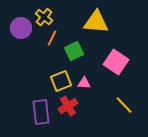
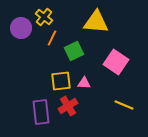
yellow square: rotated 15 degrees clockwise
yellow line: rotated 24 degrees counterclockwise
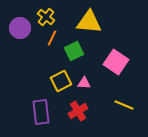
yellow cross: moved 2 px right
yellow triangle: moved 7 px left
purple circle: moved 1 px left
yellow square: rotated 20 degrees counterclockwise
red cross: moved 10 px right, 5 px down
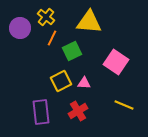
green square: moved 2 px left
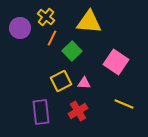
green square: rotated 18 degrees counterclockwise
yellow line: moved 1 px up
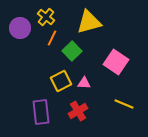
yellow triangle: rotated 20 degrees counterclockwise
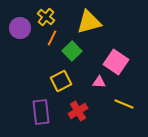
pink triangle: moved 15 px right, 1 px up
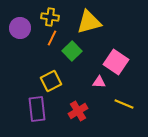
yellow cross: moved 4 px right; rotated 30 degrees counterclockwise
yellow square: moved 10 px left
purple rectangle: moved 4 px left, 3 px up
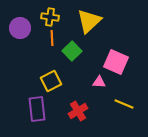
yellow triangle: moved 1 px up; rotated 28 degrees counterclockwise
orange line: rotated 28 degrees counterclockwise
pink square: rotated 10 degrees counterclockwise
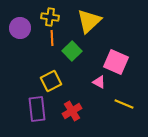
pink triangle: rotated 24 degrees clockwise
red cross: moved 6 px left
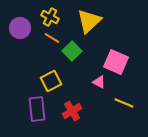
yellow cross: rotated 18 degrees clockwise
orange line: rotated 56 degrees counterclockwise
yellow line: moved 1 px up
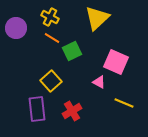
yellow triangle: moved 8 px right, 3 px up
purple circle: moved 4 px left
green square: rotated 18 degrees clockwise
yellow square: rotated 15 degrees counterclockwise
